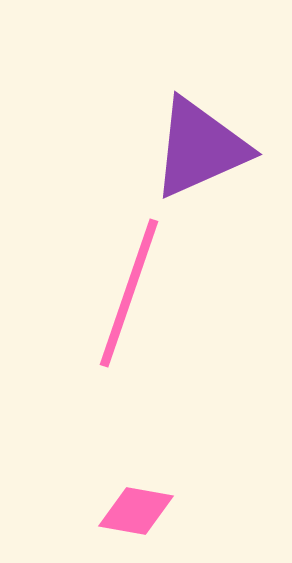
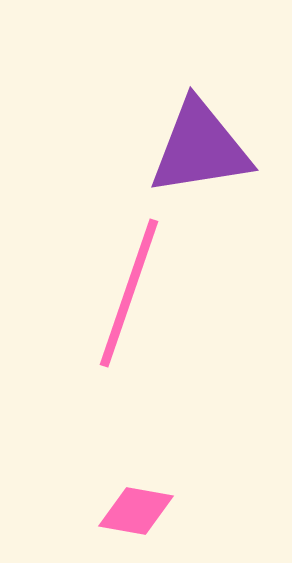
purple triangle: rotated 15 degrees clockwise
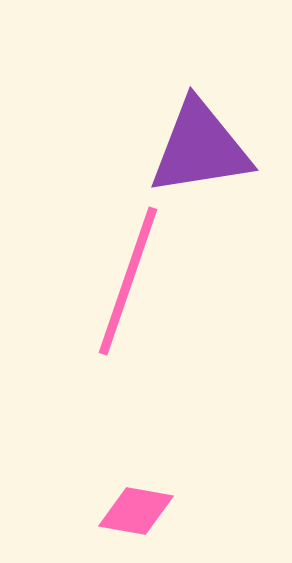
pink line: moved 1 px left, 12 px up
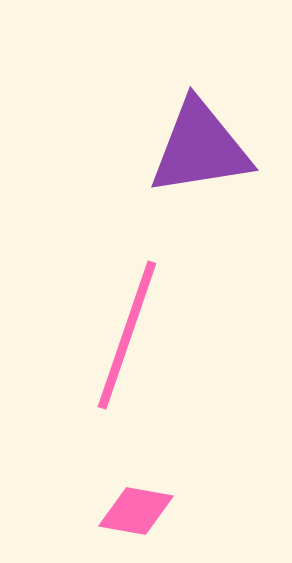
pink line: moved 1 px left, 54 px down
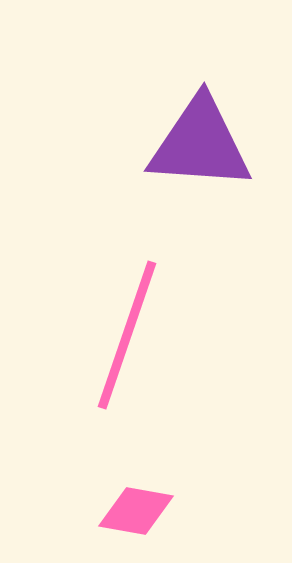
purple triangle: moved 4 px up; rotated 13 degrees clockwise
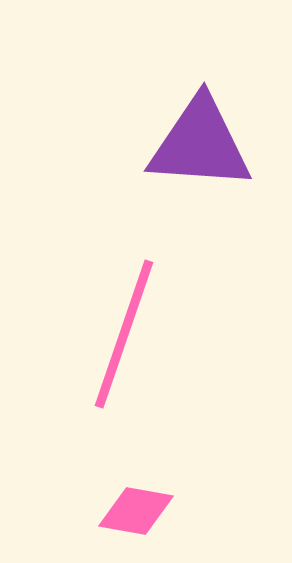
pink line: moved 3 px left, 1 px up
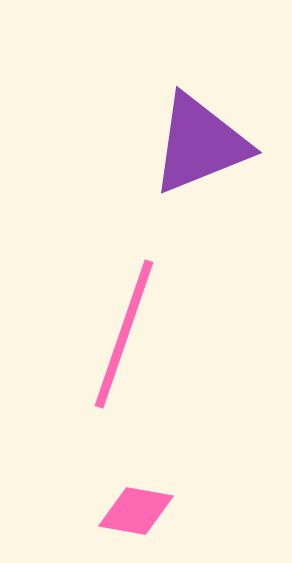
purple triangle: rotated 26 degrees counterclockwise
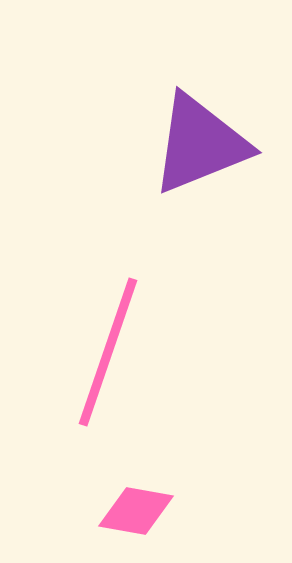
pink line: moved 16 px left, 18 px down
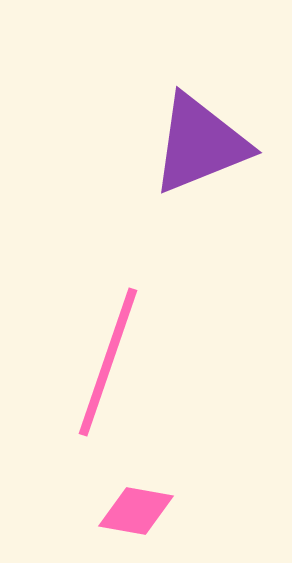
pink line: moved 10 px down
